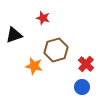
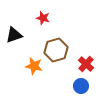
blue circle: moved 1 px left, 1 px up
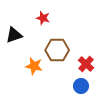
brown hexagon: moved 1 px right; rotated 15 degrees clockwise
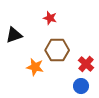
red star: moved 7 px right
orange star: moved 1 px right, 1 px down
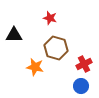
black triangle: rotated 18 degrees clockwise
brown hexagon: moved 1 px left, 2 px up; rotated 15 degrees clockwise
red cross: moved 2 px left; rotated 21 degrees clockwise
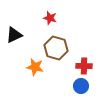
black triangle: rotated 24 degrees counterclockwise
red cross: moved 2 px down; rotated 28 degrees clockwise
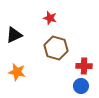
orange star: moved 18 px left, 5 px down
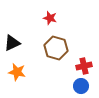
black triangle: moved 2 px left, 8 px down
red cross: rotated 14 degrees counterclockwise
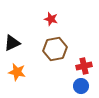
red star: moved 1 px right, 1 px down
brown hexagon: moved 1 px left, 1 px down; rotated 25 degrees counterclockwise
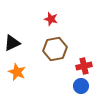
orange star: rotated 12 degrees clockwise
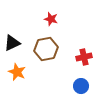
brown hexagon: moved 9 px left
red cross: moved 9 px up
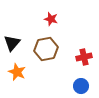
black triangle: rotated 24 degrees counterclockwise
